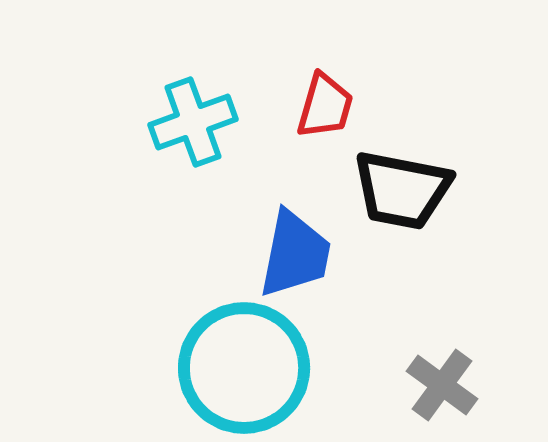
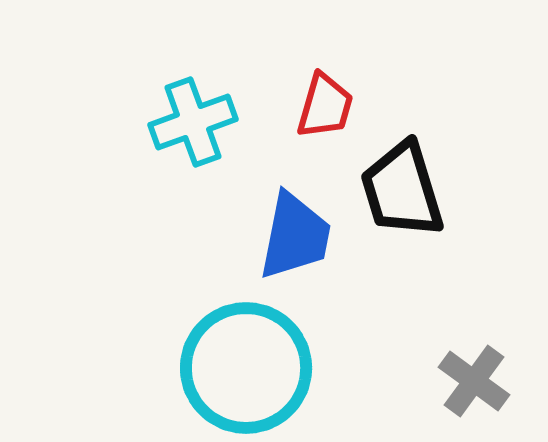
black trapezoid: rotated 62 degrees clockwise
blue trapezoid: moved 18 px up
cyan circle: moved 2 px right
gray cross: moved 32 px right, 4 px up
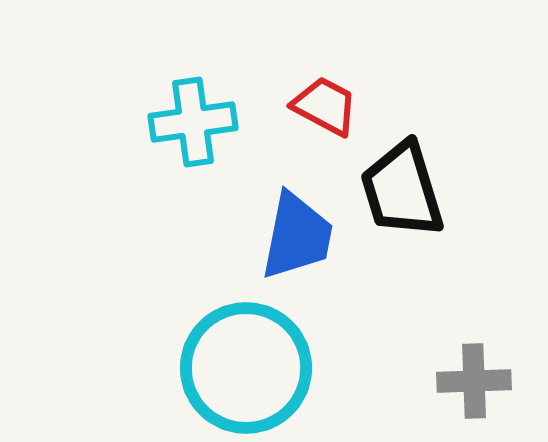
red trapezoid: rotated 78 degrees counterclockwise
cyan cross: rotated 12 degrees clockwise
blue trapezoid: moved 2 px right
gray cross: rotated 38 degrees counterclockwise
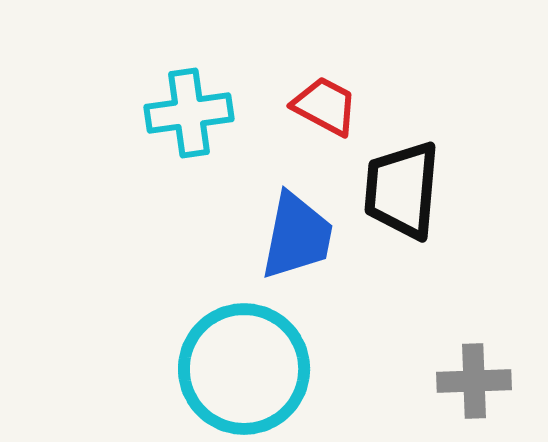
cyan cross: moved 4 px left, 9 px up
black trapezoid: rotated 22 degrees clockwise
cyan circle: moved 2 px left, 1 px down
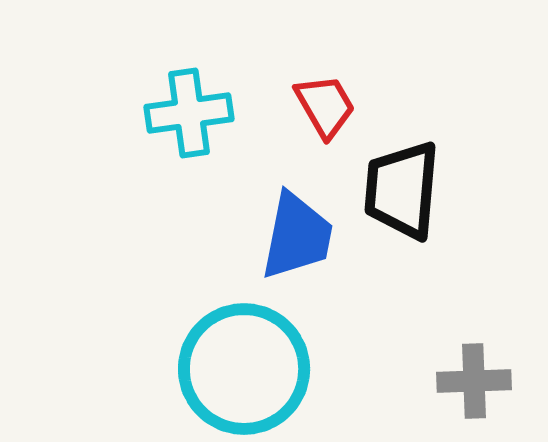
red trapezoid: rotated 32 degrees clockwise
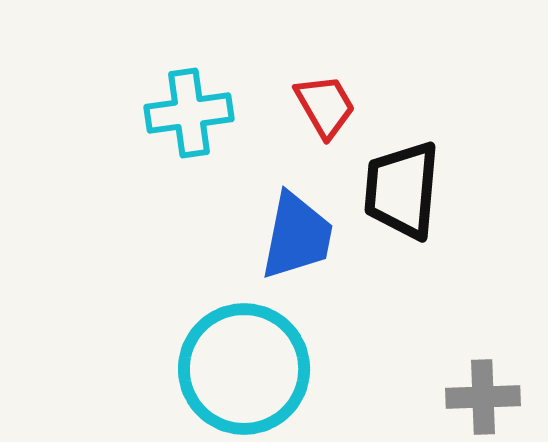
gray cross: moved 9 px right, 16 px down
